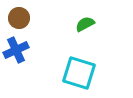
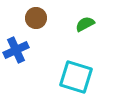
brown circle: moved 17 px right
cyan square: moved 3 px left, 4 px down
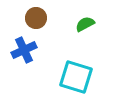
blue cross: moved 8 px right
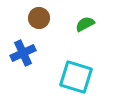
brown circle: moved 3 px right
blue cross: moved 1 px left, 3 px down
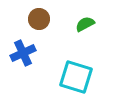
brown circle: moved 1 px down
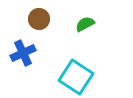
cyan square: rotated 16 degrees clockwise
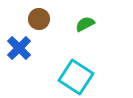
blue cross: moved 4 px left, 5 px up; rotated 20 degrees counterclockwise
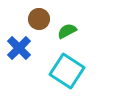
green semicircle: moved 18 px left, 7 px down
cyan square: moved 9 px left, 6 px up
